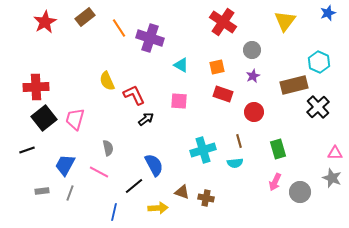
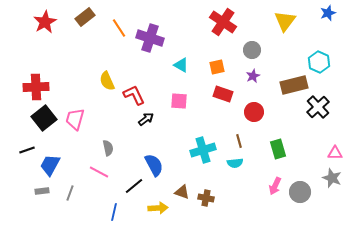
blue trapezoid at (65, 165): moved 15 px left
pink arrow at (275, 182): moved 4 px down
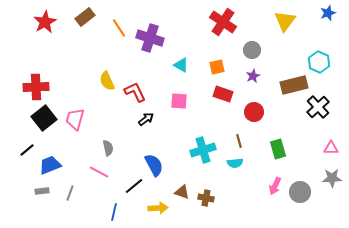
red L-shape at (134, 95): moved 1 px right, 3 px up
black line at (27, 150): rotated 21 degrees counterclockwise
pink triangle at (335, 153): moved 4 px left, 5 px up
blue trapezoid at (50, 165): rotated 40 degrees clockwise
gray star at (332, 178): rotated 24 degrees counterclockwise
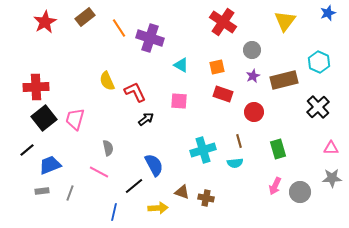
brown rectangle at (294, 85): moved 10 px left, 5 px up
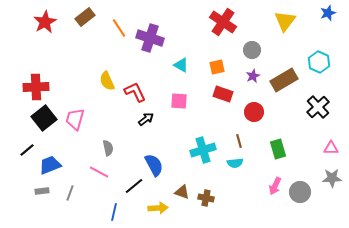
brown rectangle at (284, 80): rotated 16 degrees counterclockwise
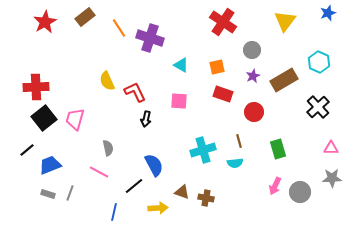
black arrow at (146, 119): rotated 140 degrees clockwise
gray rectangle at (42, 191): moved 6 px right, 3 px down; rotated 24 degrees clockwise
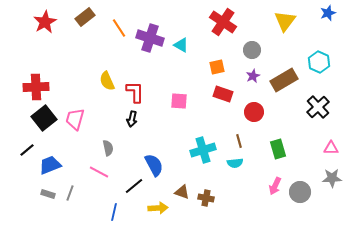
cyan triangle at (181, 65): moved 20 px up
red L-shape at (135, 92): rotated 25 degrees clockwise
black arrow at (146, 119): moved 14 px left
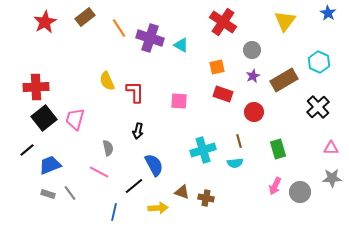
blue star at (328, 13): rotated 21 degrees counterclockwise
black arrow at (132, 119): moved 6 px right, 12 px down
gray line at (70, 193): rotated 56 degrees counterclockwise
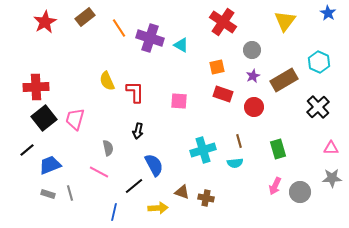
red circle at (254, 112): moved 5 px up
gray line at (70, 193): rotated 21 degrees clockwise
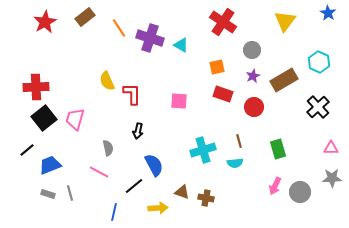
red L-shape at (135, 92): moved 3 px left, 2 px down
